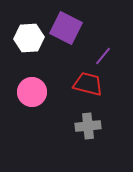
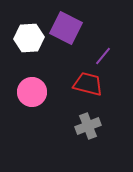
gray cross: rotated 15 degrees counterclockwise
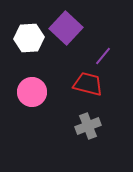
purple square: rotated 16 degrees clockwise
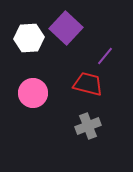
purple line: moved 2 px right
pink circle: moved 1 px right, 1 px down
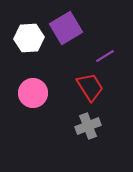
purple square: rotated 16 degrees clockwise
purple line: rotated 18 degrees clockwise
red trapezoid: moved 2 px right, 3 px down; rotated 44 degrees clockwise
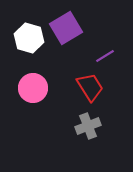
white hexagon: rotated 20 degrees clockwise
pink circle: moved 5 px up
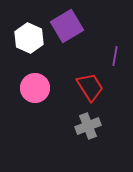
purple square: moved 1 px right, 2 px up
white hexagon: rotated 8 degrees clockwise
purple line: moved 10 px right; rotated 48 degrees counterclockwise
pink circle: moved 2 px right
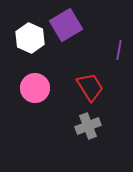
purple square: moved 1 px left, 1 px up
white hexagon: moved 1 px right
purple line: moved 4 px right, 6 px up
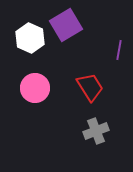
gray cross: moved 8 px right, 5 px down
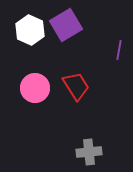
white hexagon: moved 8 px up
red trapezoid: moved 14 px left, 1 px up
gray cross: moved 7 px left, 21 px down; rotated 15 degrees clockwise
